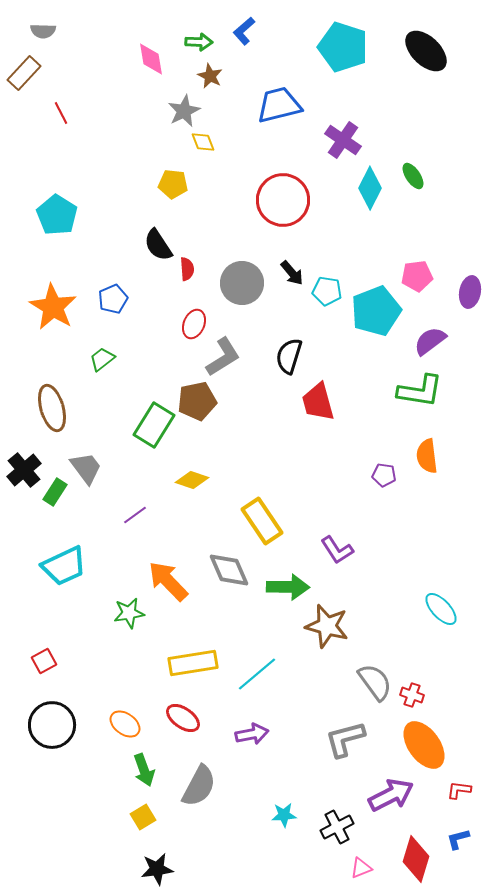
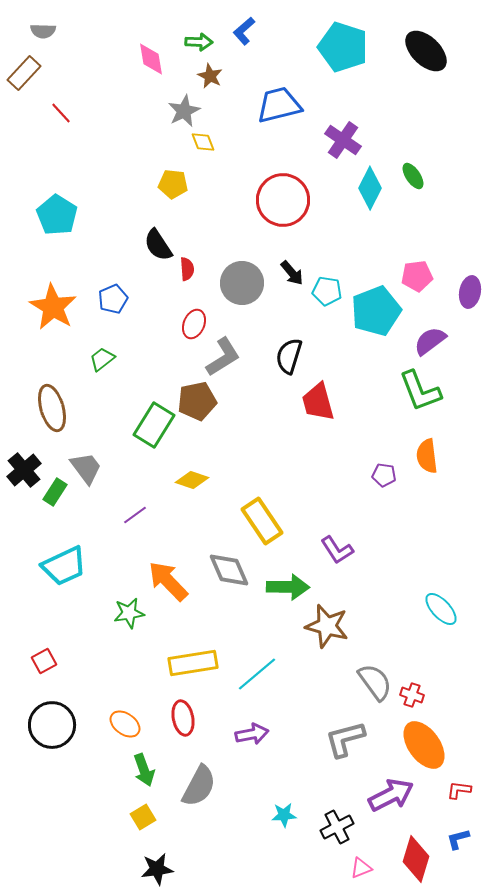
red line at (61, 113): rotated 15 degrees counterclockwise
green L-shape at (420, 391): rotated 60 degrees clockwise
red ellipse at (183, 718): rotated 44 degrees clockwise
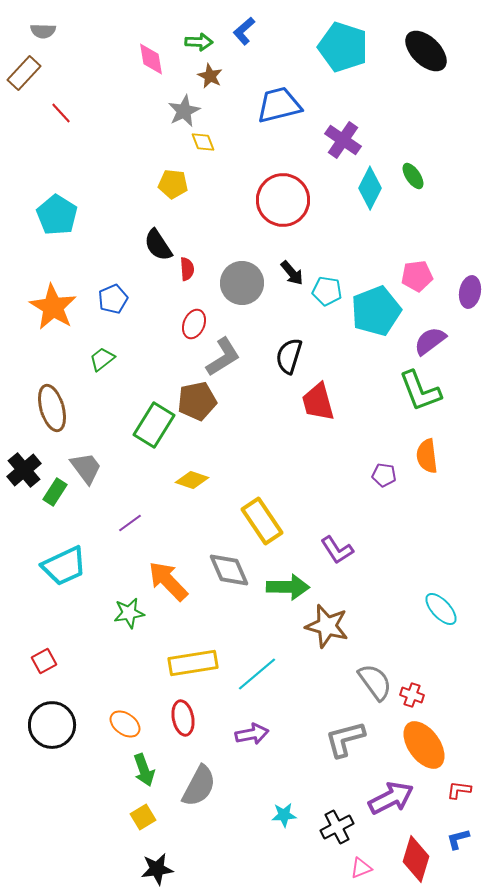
purple line at (135, 515): moved 5 px left, 8 px down
purple arrow at (391, 795): moved 3 px down
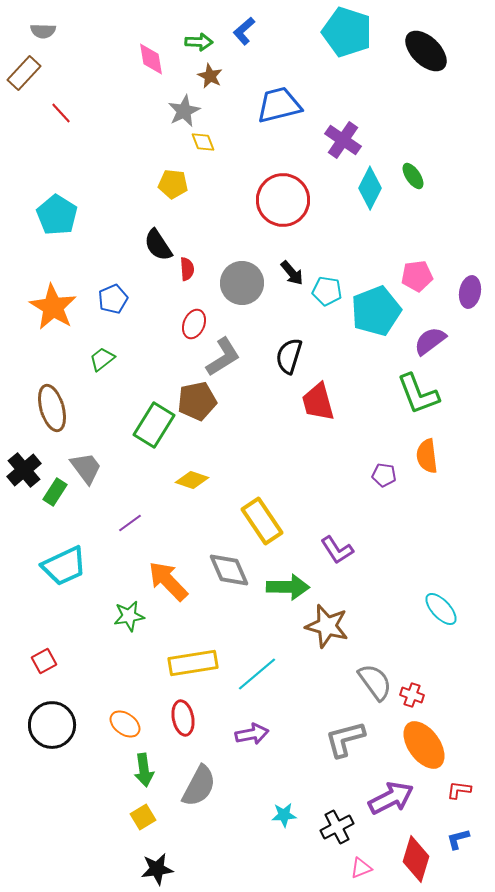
cyan pentagon at (343, 47): moved 4 px right, 15 px up
green L-shape at (420, 391): moved 2 px left, 3 px down
green star at (129, 613): moved 3 px down
green arrow at (144, 770): rotated 12 degrees clockwise
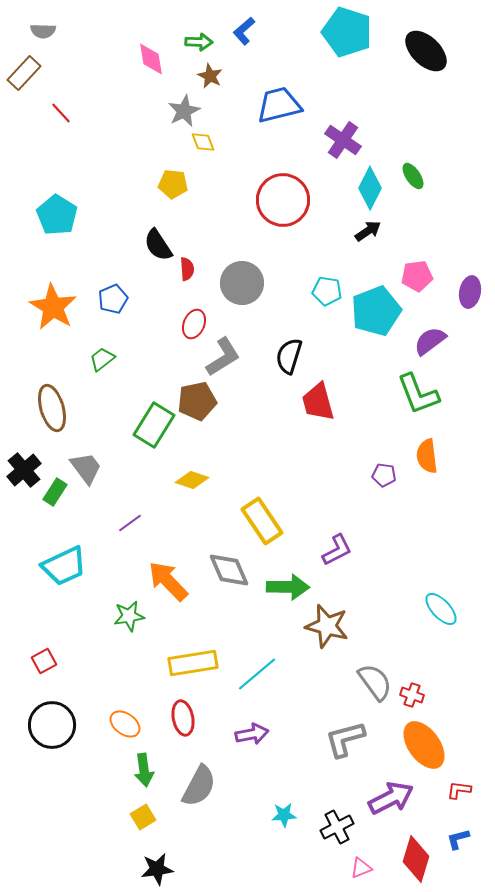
black arrow at (292, 273): moved 76 px right, 42 px up; rotated 84 degrees counterclockwise
purple L-shape at (337, 550): rotated 84 degrees counterclockwise
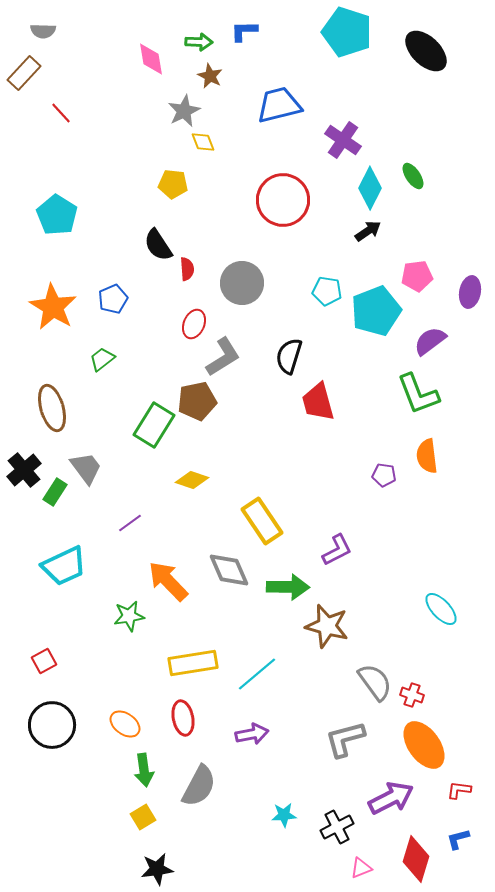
blue L-shape at (244, 31): rotated 40 degrees clockwise
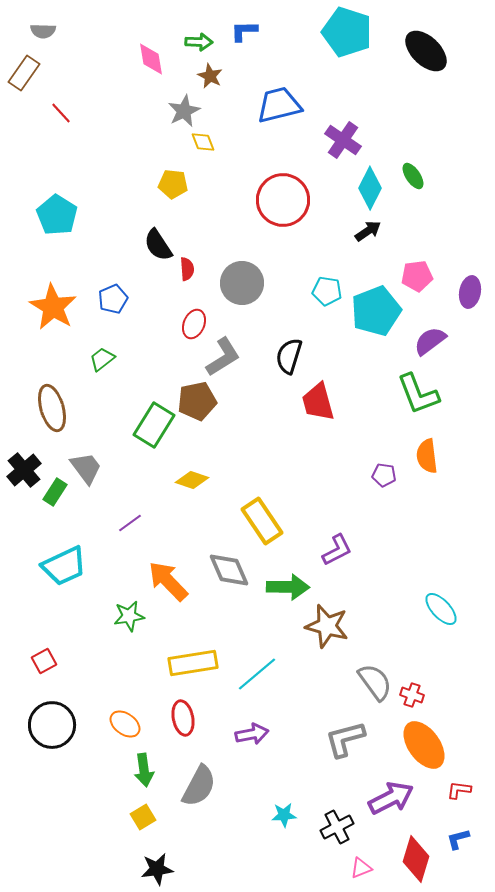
brown rectangle at (24, 73): rotated 8 degrees counterclockwise
